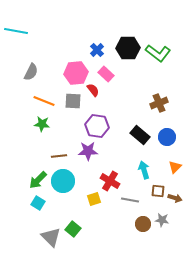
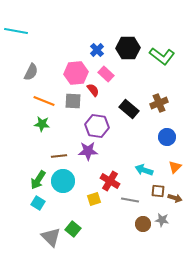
green L-shape: moved 4 px right, 3 px down
black rectangle: moved 11 px left, 26 px up
cyan arrow: rotated 54 degrees counterclockwise
green arrow: rotated 12 degrees counterclockwise
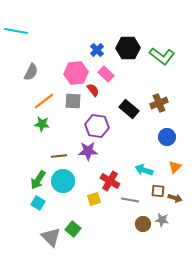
orange line: rotated 60 degrees counterclockwise
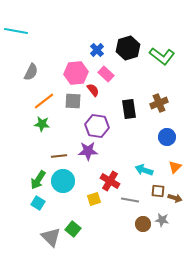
black hexagon: rotated 15 degrees counterclockwise
black rectangle: rotated 42 degrees clockwise
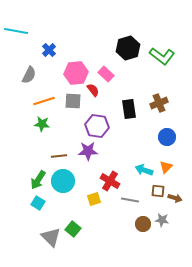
blue cross: moved 48 px left
gray semicircle: moved 2 px left, 3 px down
orange line: rotated 20 degrees clockwise
orange triangle: moved 9 px left
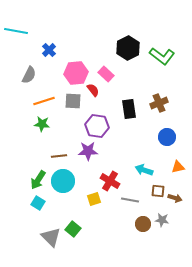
black hexagon: rotated 10 degrees counterclockwise
orange triangle: moved 12 px right; rotated 32 degrees clockwise
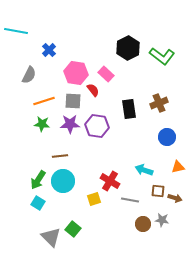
pink hexagon: rotated 15 degrees clockwise
purple star: moved 18 px left, 27 px up
brown line: moved 1 px right
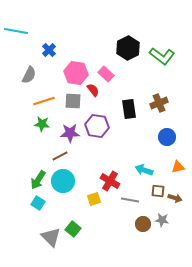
purple star: moved 9 px down
brown line: rotated 21 degrees counterclockwise
